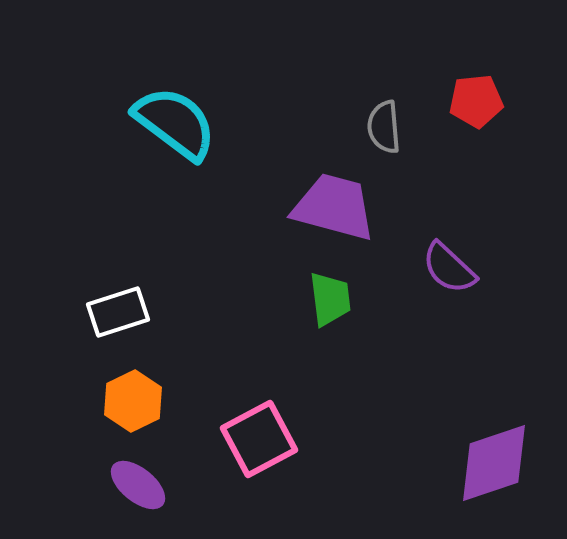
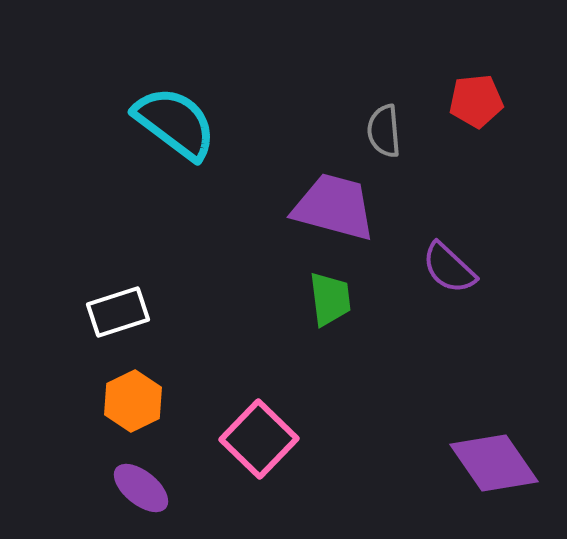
gray semicircle: moved 4 px down
pink square: rotated 18 degrees counterclockwise
purple diamond: rotated 74 degrees clockwise
purple ellipse: moved 3 px right, 3 px down
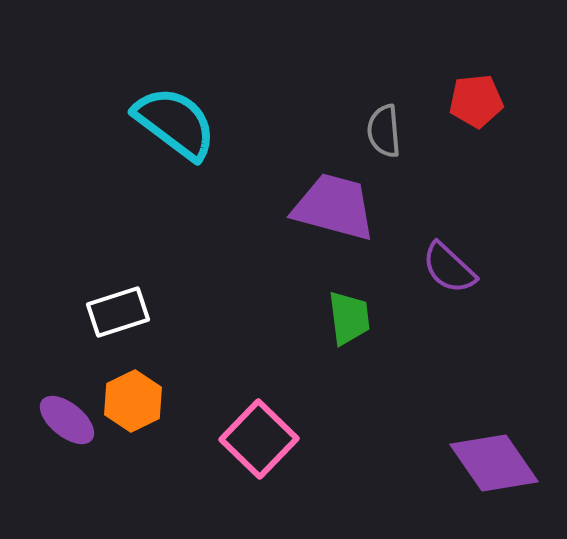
green trapezoid: moved 19 px right, 19 px down
purple ellipse: moved 74 px left, 68 px up
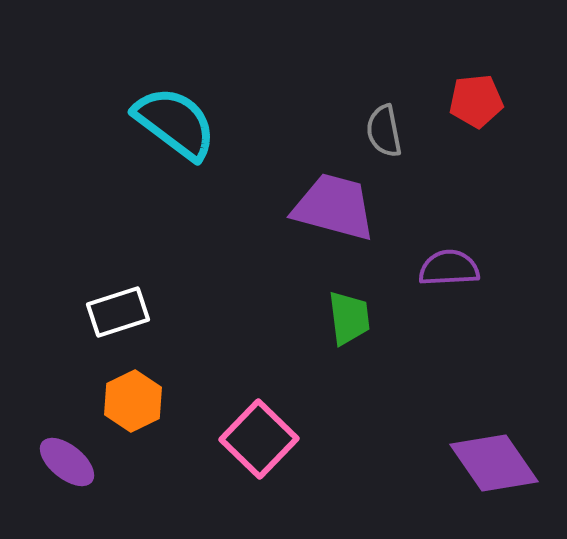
gray semicircle: rotated 6 degrees counterclockwise
purple semicircle: rotated 134 degrees clockwise
purple ellipse: moved 42 px down
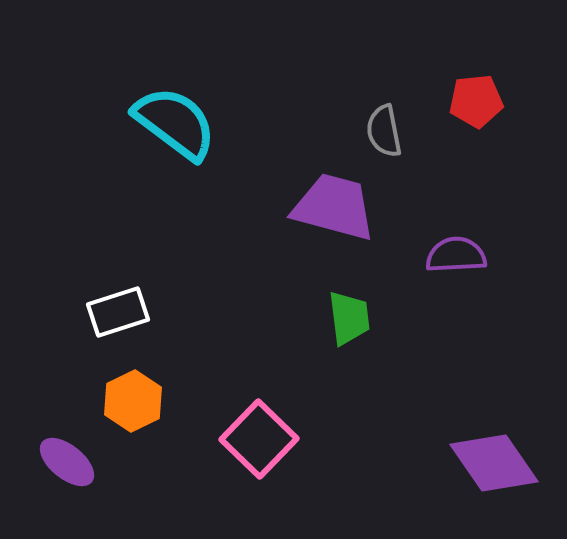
purple semicircle: moved 7 px right, 13 px up
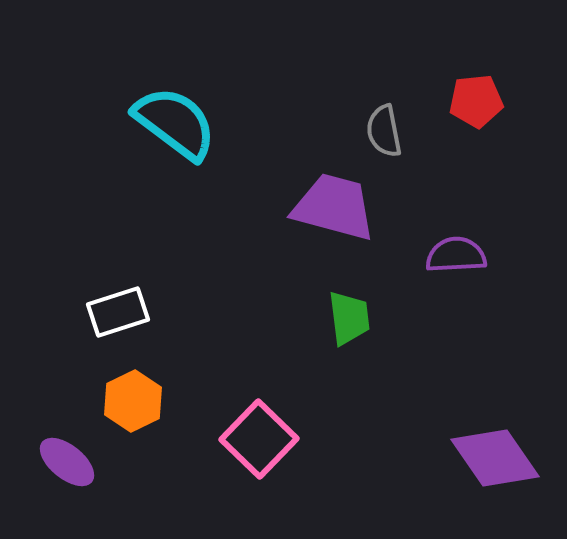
purple diamond: moved 1 px right, 5 px up
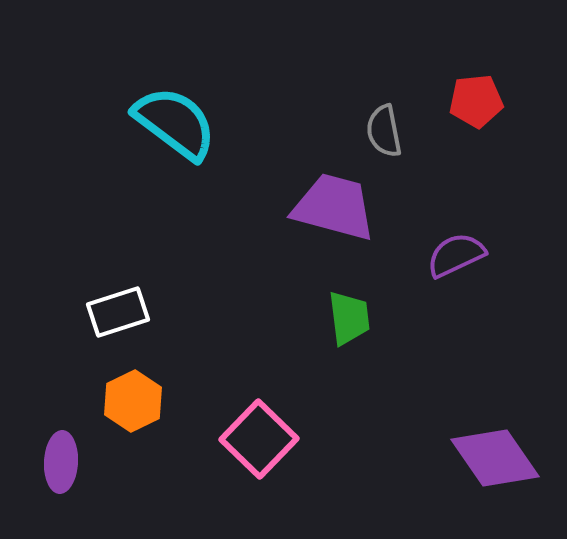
purple semicircle: rotated 22 degrees counterclockwise
purple ellipse: moved 6 px left; rotated 54 degrees clockwise
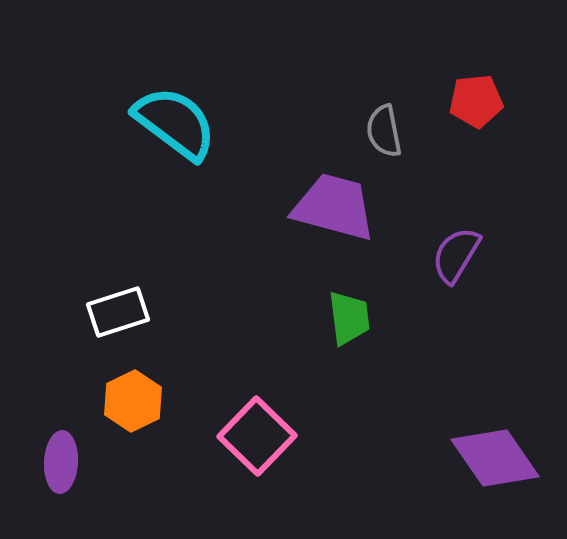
purple semicircle: rotated 34 degrees counterclockwise
pink square: moved 2 px left, 3 px up
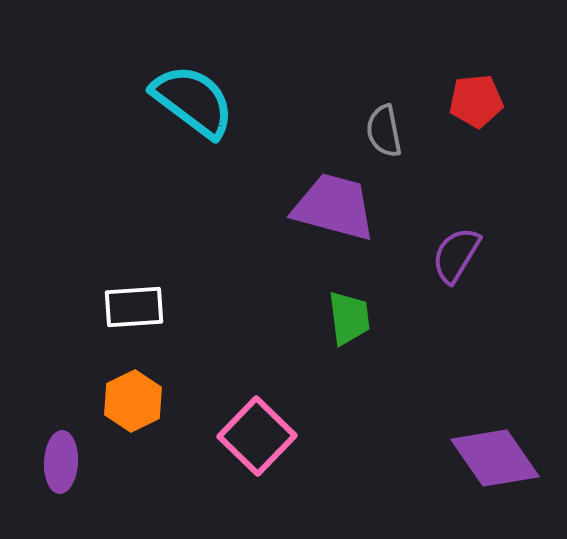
cyan semicircle: moved 18 px right, 22 px up
white rectangle: moved 16 px right, 5 px up; rotated 14 degrees clockwise
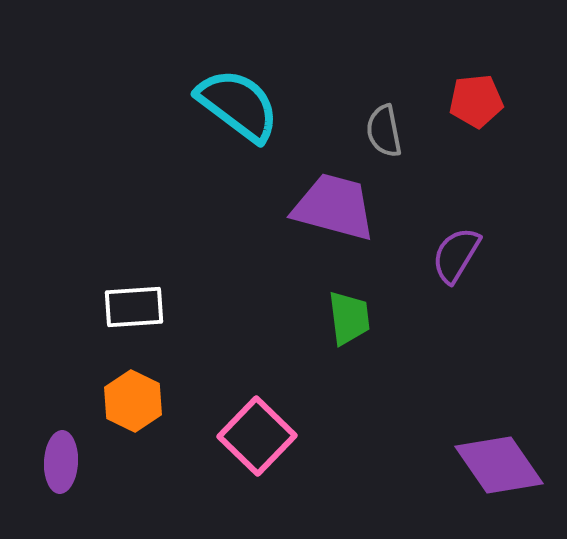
cyan semicircle: moved 45 px right, 4 px down
orange hexagon: rotated 8 degrees counterclockwise
purple diamond: moved 4 px right, 7 px down
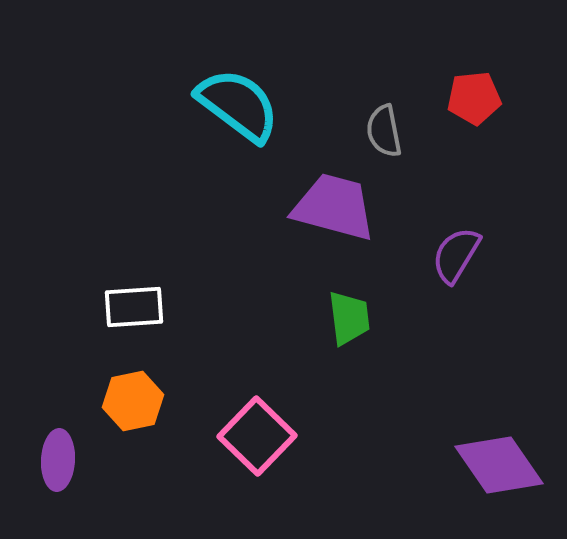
red pentagon: moved 2 px left, 3 px up
orange hexagon: rotated 22 degrees clockwise
purple ellipse: moved 3 px left, 2 px up
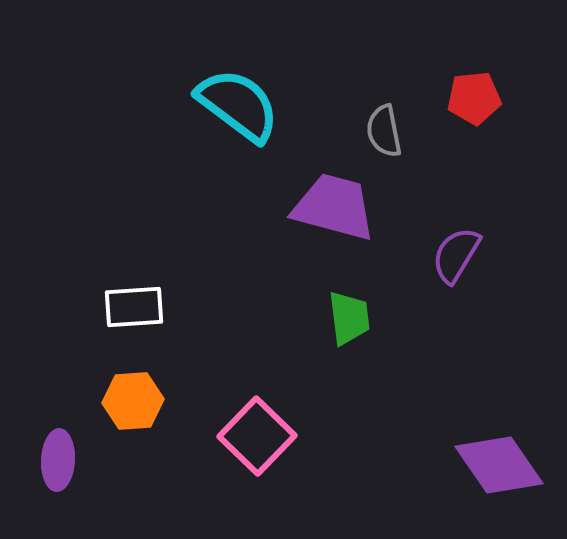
orange hexagon: rotated 8 degrees clockwise
